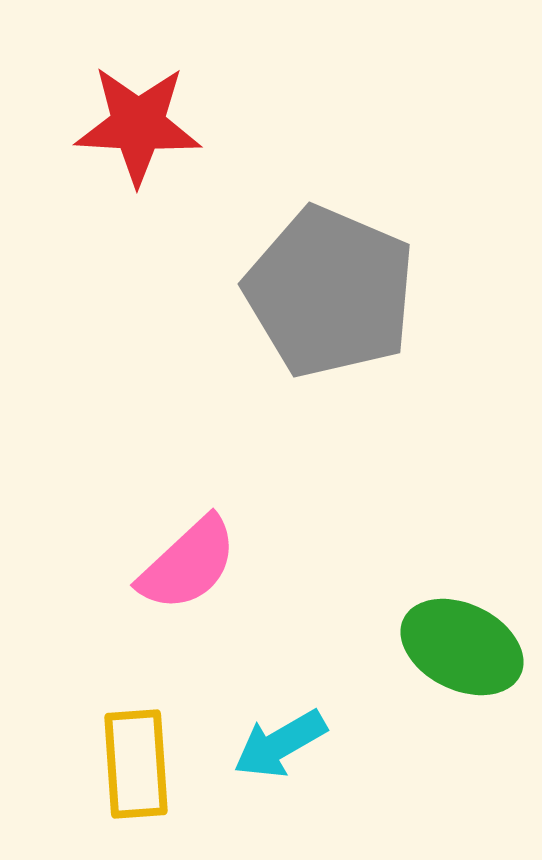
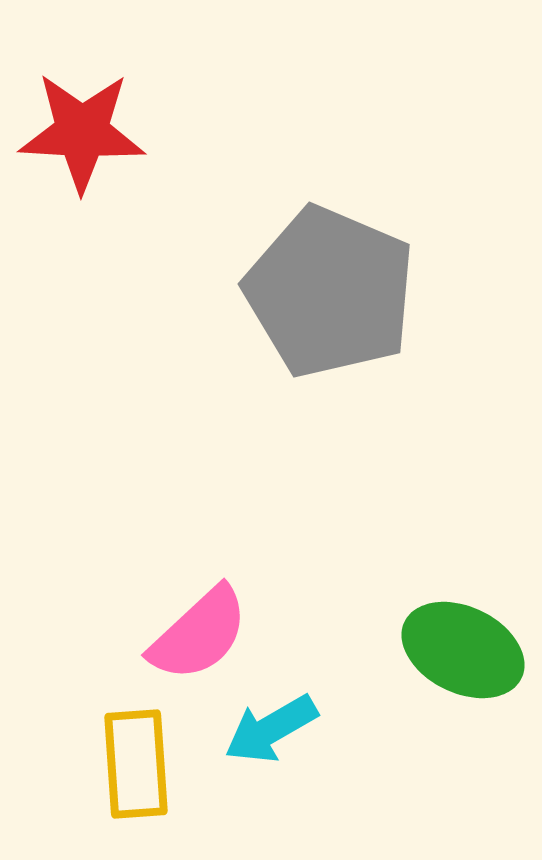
red star: moved 56 px left, 7 px down
pink semicircle: moved 11 px right, 70 px down
green ellipse: moved 1 px right, 3 px down
cyan arrow: moved 9 px left, 15 px up
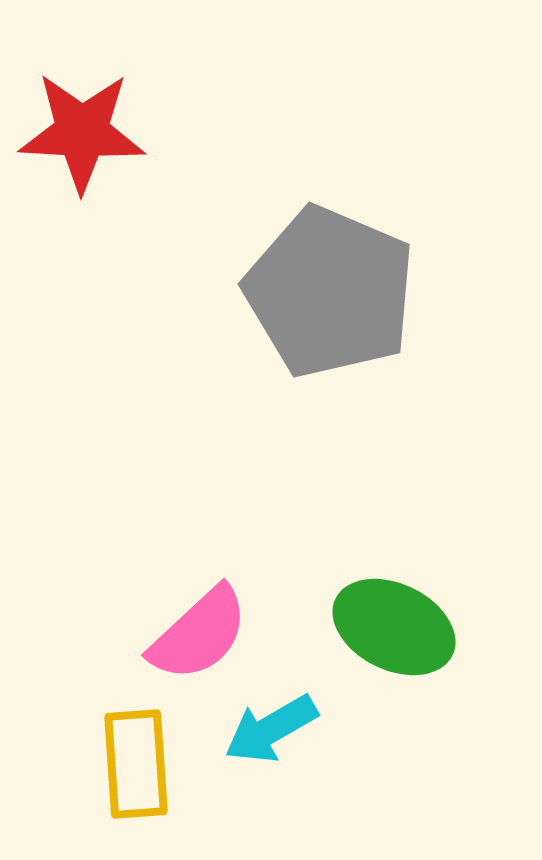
green ellipse: moved 69 px left, 23 px up
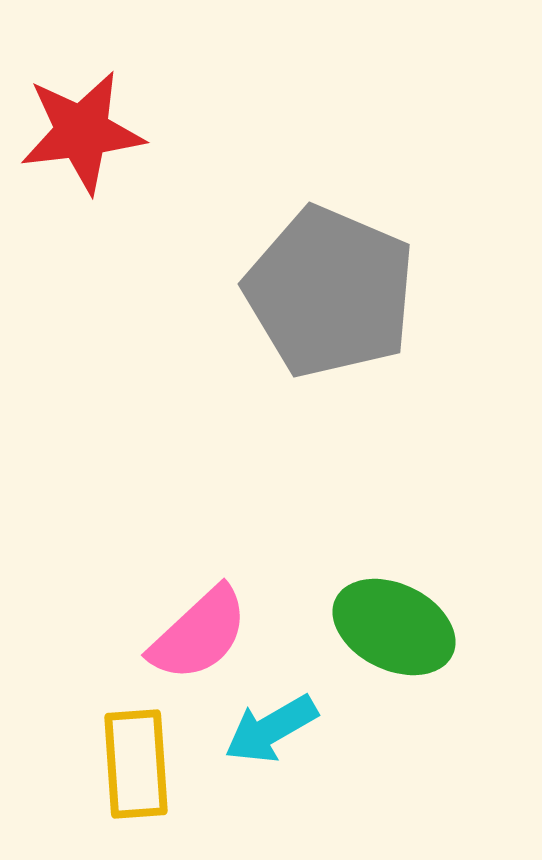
red star: rotated 10 degrees counterclockwise
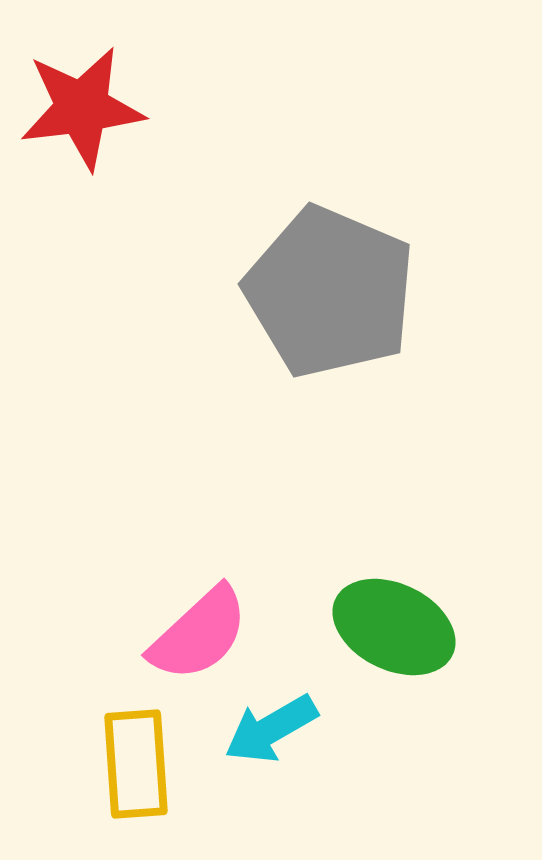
red star: moved 24 px up
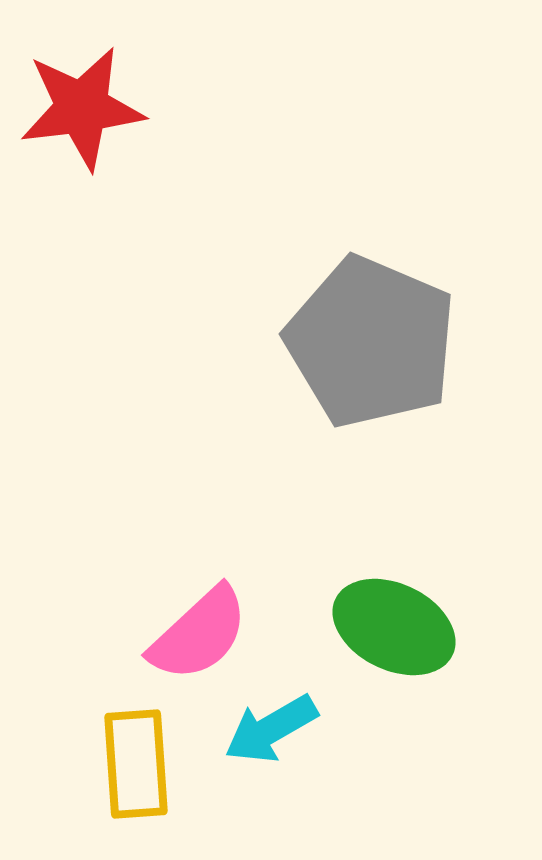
gray pentagon: moved 41 px right, 50 px down
